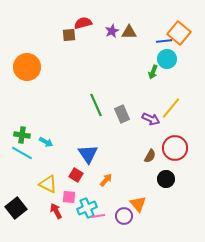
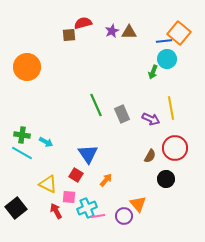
yellow line: rotated 50 degrees counterclockwise
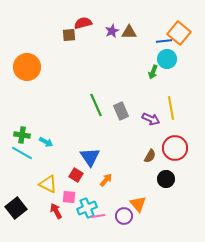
gray rectangle: moved 1 px left, 3 px up
blue triangle: moved 2 px right, 3 px down
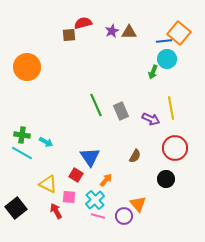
brown semicircle: moved 15 px left
cyan cross: moved 8 px right, 8 px up; rotated 18 degrees counterclockwise
pink line: rotated 24 degrees clockwise
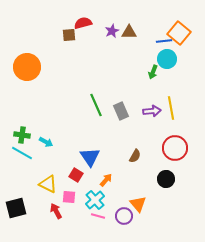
purple arrow: moved 1 px right, 8 px up; rotated 30 degrees counterclockwise
black square: rotated 25 degrees clockwise
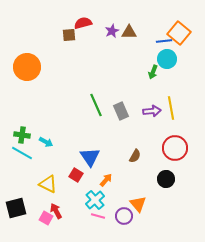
pink square: moved 23 px left, 21 px down; rotated 24 degrees clockwise
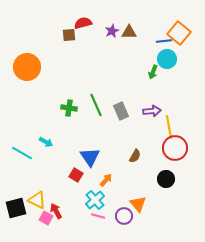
yellow line: moved 2 px left, 19 px down
green cross: moved 47 px right, 27 px up
yellow triangle: moved 11 px left, 16 px down
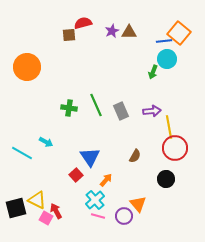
red square: rotated 16 degrees clockwise
